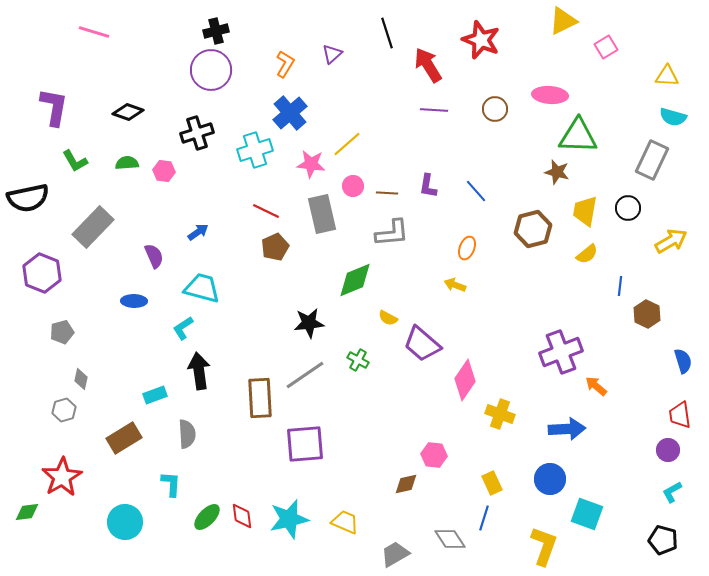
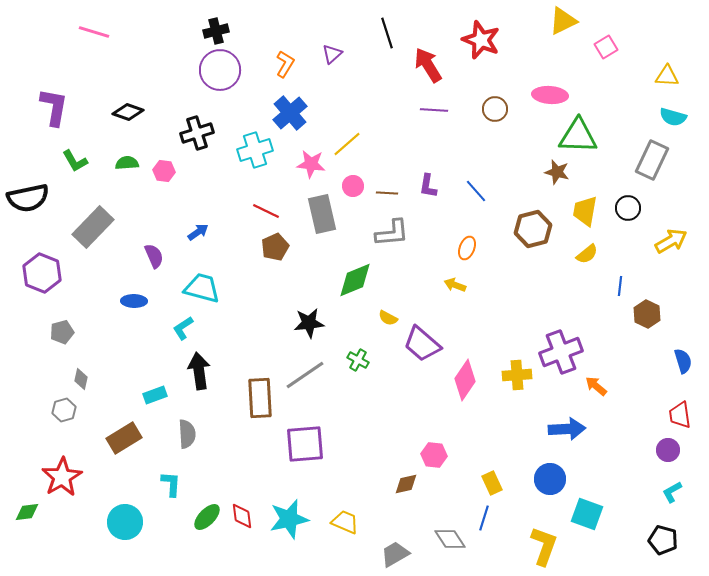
purple circle at (211, 70): moved 9 px right
yellow cross at (500, 414): moved 17 px right, 39 px up; rotated 24 degrees counterclockwise
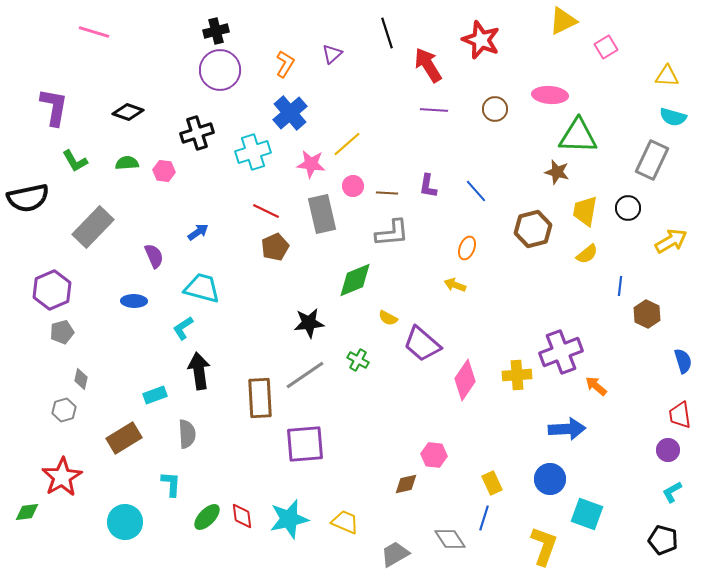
cyan cross at (255, 150): moved 2 px left, 2 px down
purple hexagon at (42, 273): moved 10 px right, 17 px down; rotated 15 degrees clockwise
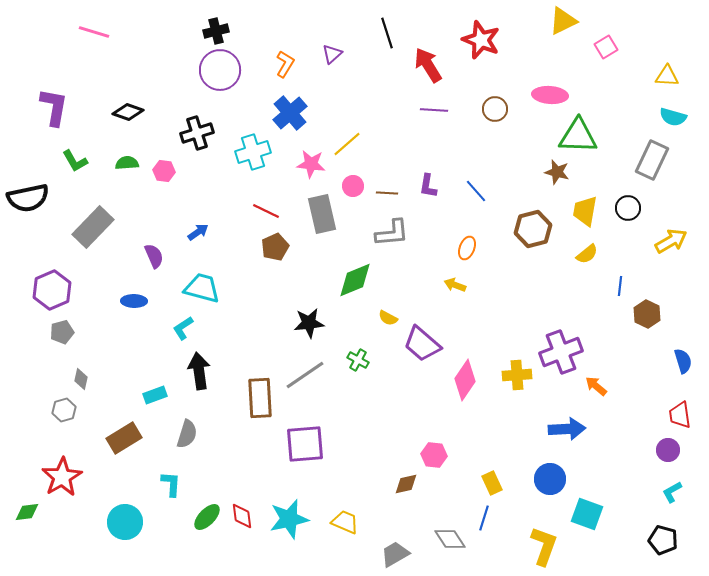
gray semicircle at (187, 434): rotated 20 degrees clockwise
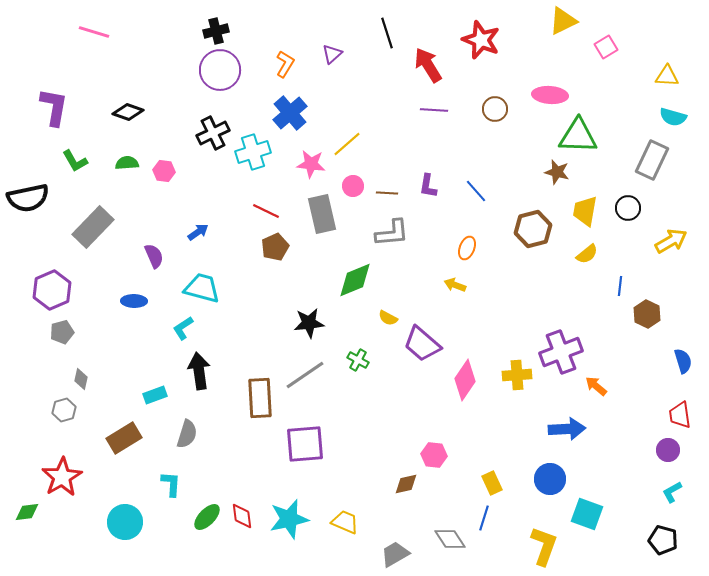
black cross at (197, 133): moved 16 px right; rotated 8 degrees counterclockwise
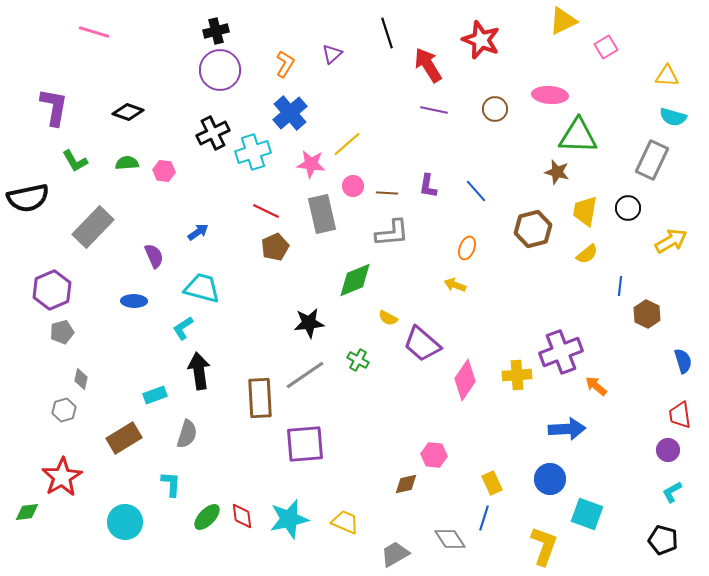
purple line at (434, 110): rotated 8 degrees clockwise
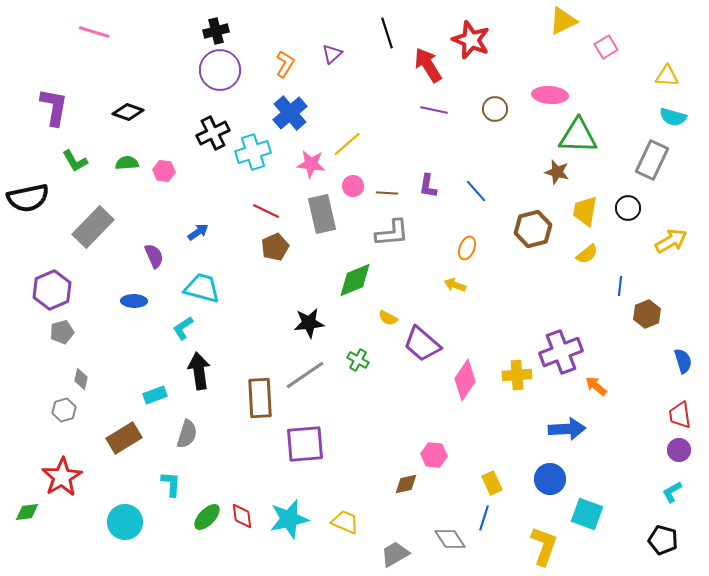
red star at (481, 40): moved 10 px left
brown hexagon at (647, 314): rotated 12 degrees clockwise
purple circle at (668, 450): moved 11 px right
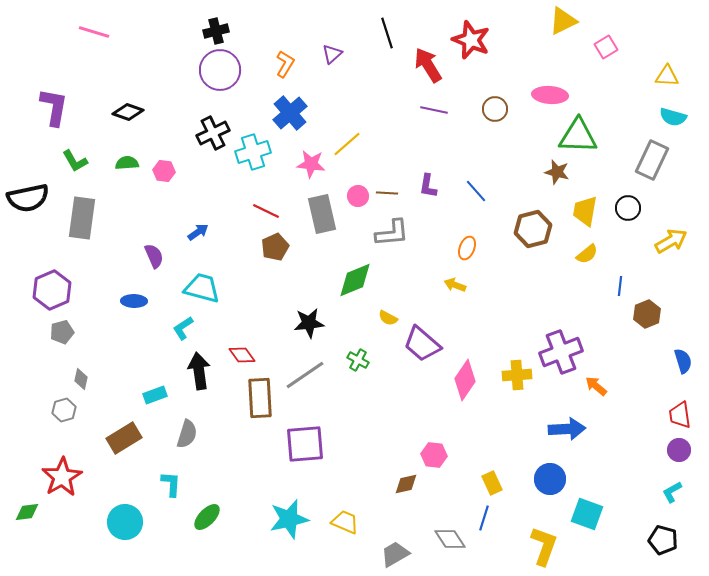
pink circle at (353, 186): moved 5 px right, 10 px down
gray rectangle at (93, 227): moved 11 px left, 9 px up; rotated 36 degrees counterclockwise
red diamond at (242, 516): moved 161 px up; rotated 28 degrees counterclockwise
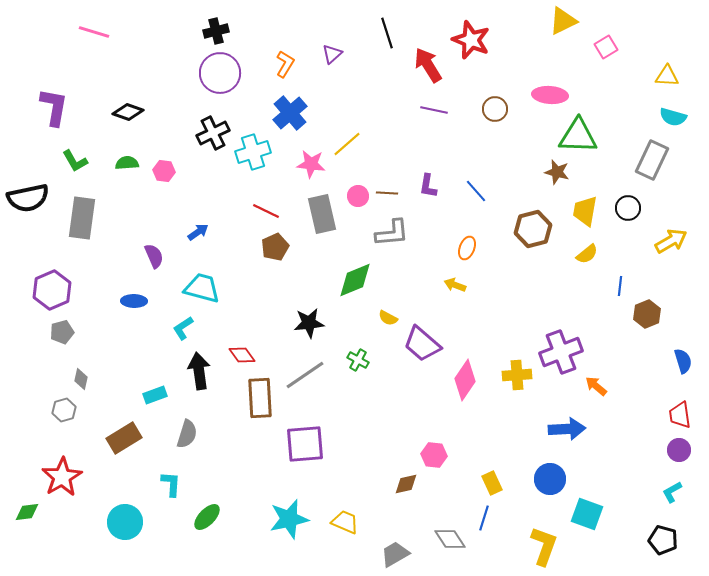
purple circle at (220, 70): moved 3 px down
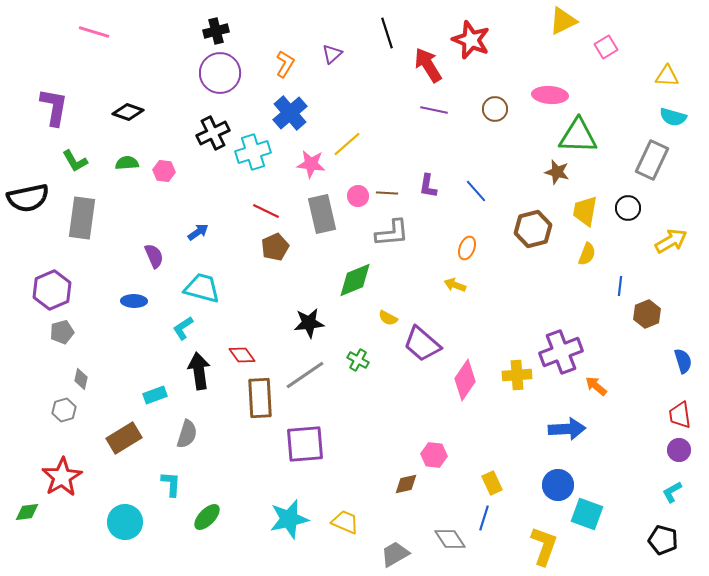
yellow semicircle at (587, 254): rotated 30 degrees counterclockwise
blue circle at (550, 479): moved 8 px right, 6 px down
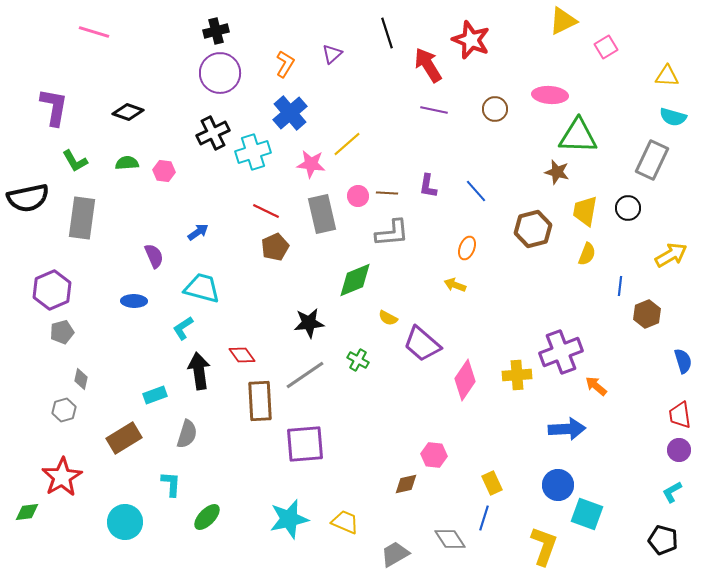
yellow arrow at (671, 241): moved 14 px down
brown rectangle at (260, 398): moved 3 px down
